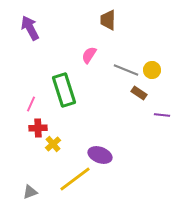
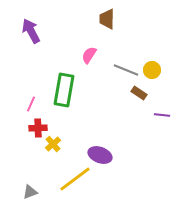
brown trapezoid: moved 1 px left, 1 px up
purple arrow: moved 1 px right, 3 px down
green rectangle: rotated 28 degrees clockwise
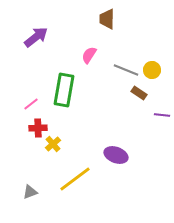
purple arrow: moved 5 px right, 6 px down; rotated 80 degrees clockwise
pink line: rotated 28 degrees clockwise
purple ellipse: moved 16 px right
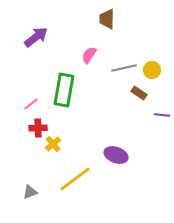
gray line: moved 2 px left, 2 px up; rotated 35 degrees counterclockwise
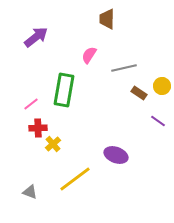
yellow circle: moved 10 px right, 16 px down
purple line: moved 4 px left, 6 px down; rotated 28 degrees clockwise
gray triangle: rotated 42 degrees clockwise
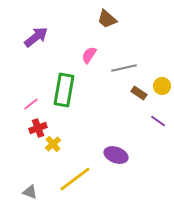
brown trapezoid: rotated 50 degrees counterclockwise
red cross: rotated 18 degrees counterclockwise
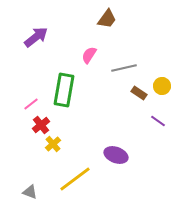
brown trapezoid: rotated 95 degrees counterclockwise
red cross: moved 3 px right, 3 px up; rotated 18 degrees counterclockwise
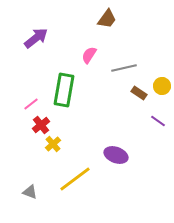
purple arrow: moved 1 px down
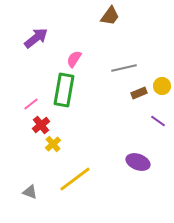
brown trapezoid: moved 3 px right, 3 px up
pink semicircle: moved 15 px left, 4 px down
brown rectangle: rotated 56 degrees counterclockwise
purple ellipse: moved 22 px right, 7 px down
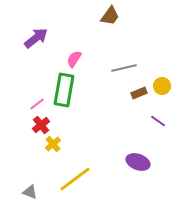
pink line: moved 6 px right
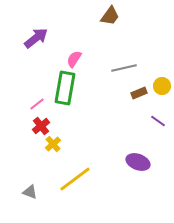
green rectangle: moved 1 px right, 2 px up
red cross: moved 1 px down
